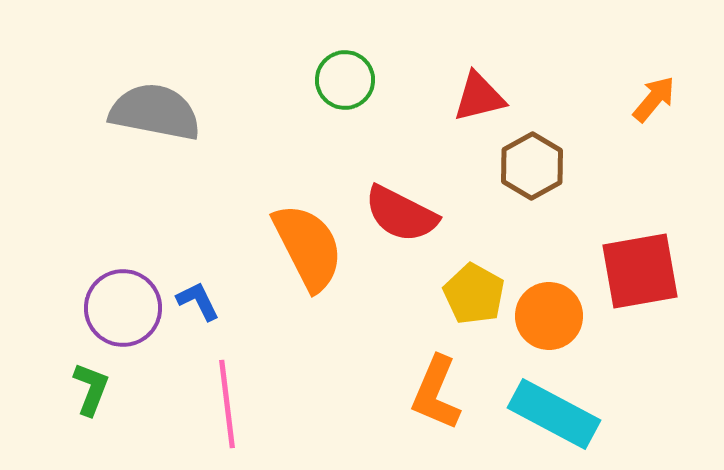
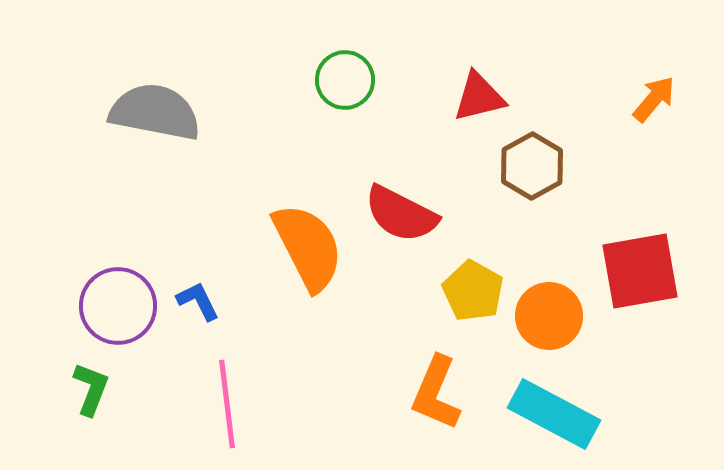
yellow pentagon: moved 1 px left, 3 px up
purple circle: moved 5 px left, 2 px up
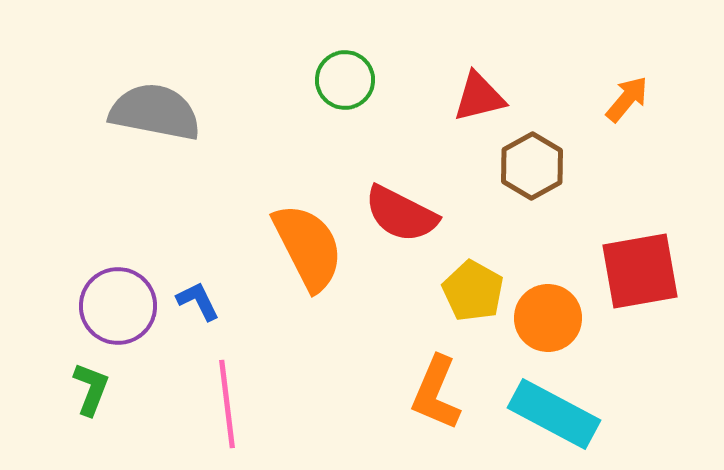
orange arrow: moved 27 px left
orange circle: moved 1 px left, 2 px down
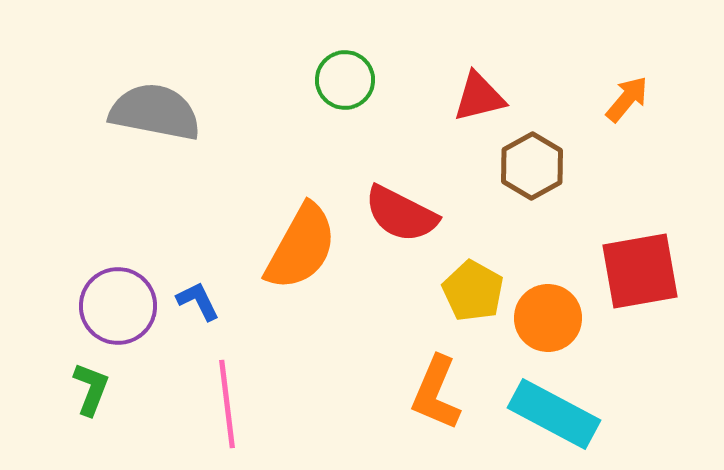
orange semicircle: moved 7 px left; rotated 56 degrees clockwise
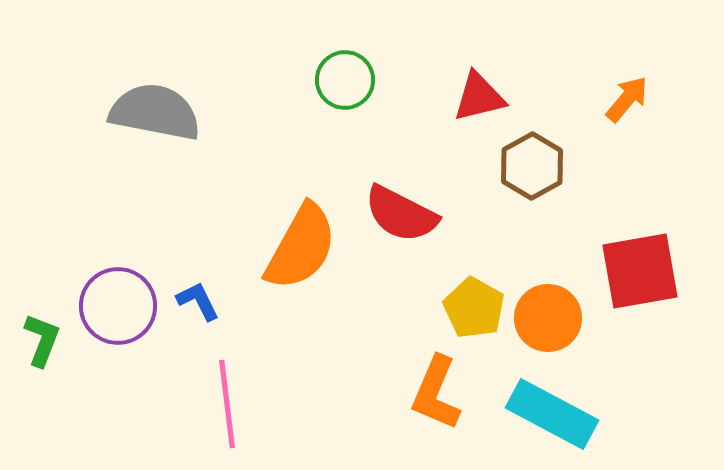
yellow pentagon: moved 1 px right, 17 px down
green L-shape: moved 49 px left, 49 px up
cyan rectangle: moved 2 px left
